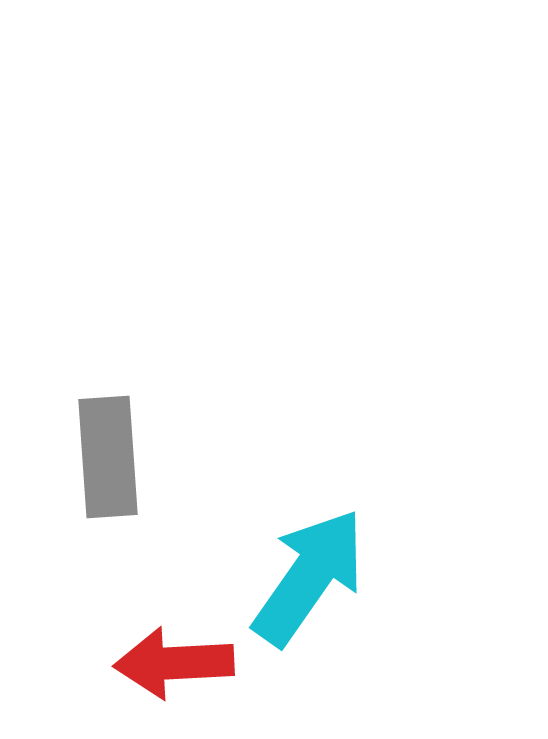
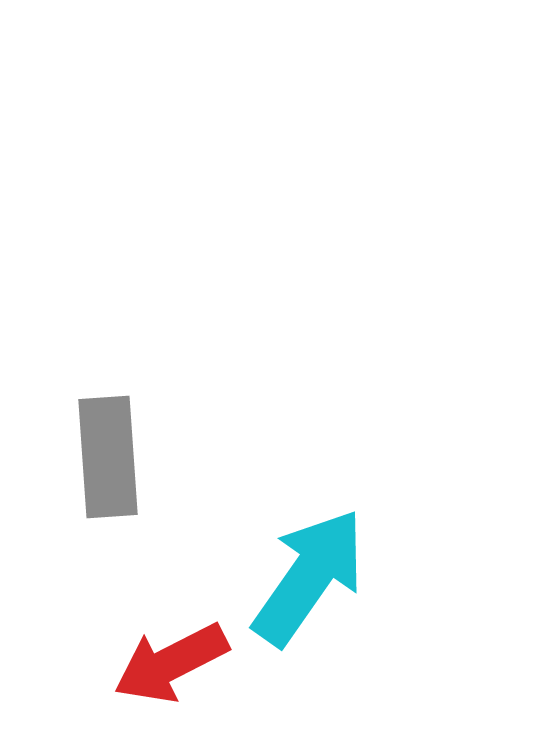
red arrow: moved 3 px left; rotated 24 degrees counterclockwise
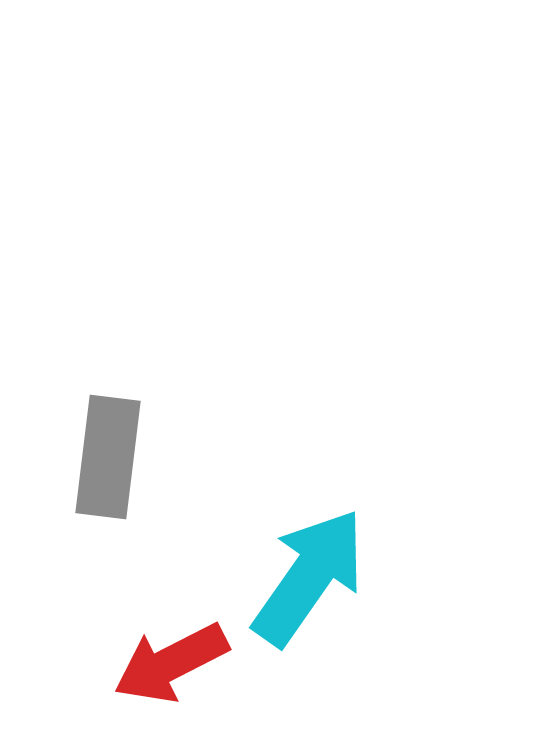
gray rectangle: rotated 11 degrees clockwise
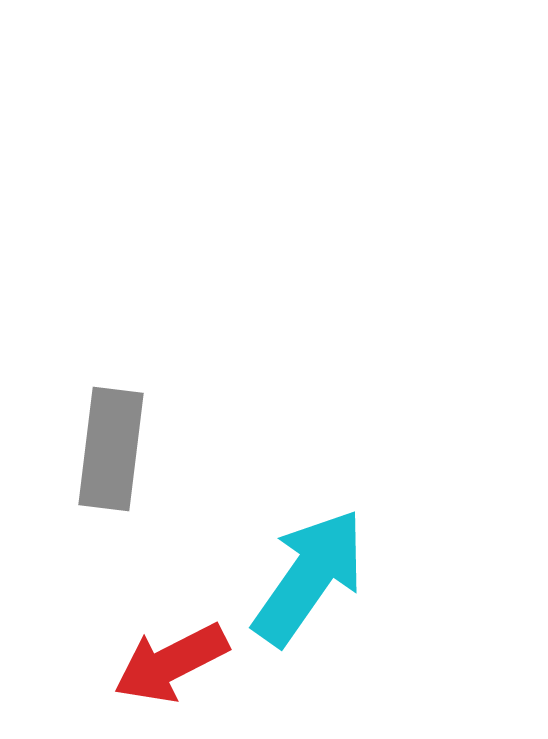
gray rectangle: moved 3 px right, 8 px up
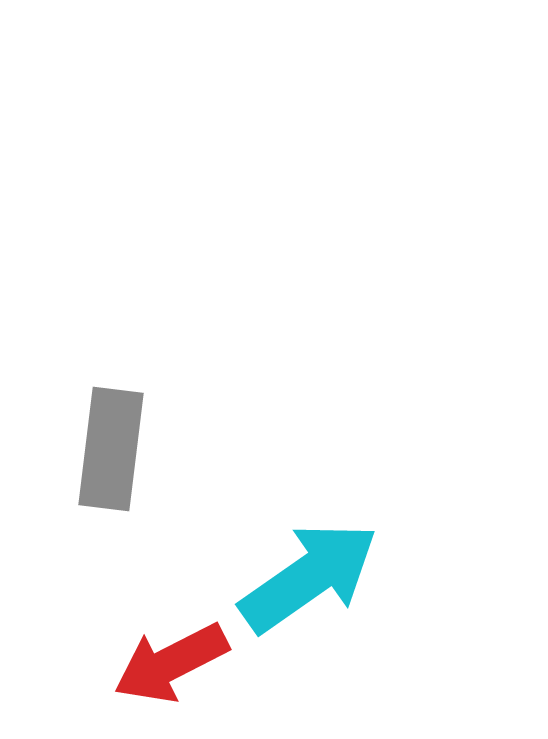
cyan arrow: rotated 20 degrees clockwise
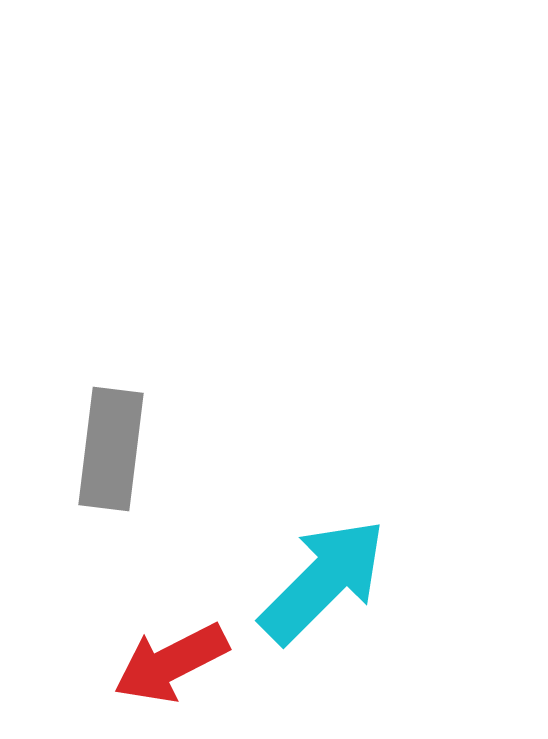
cyan arrow: moved 14 px right, 4 px down; rotated 10 degrees counterclockwise
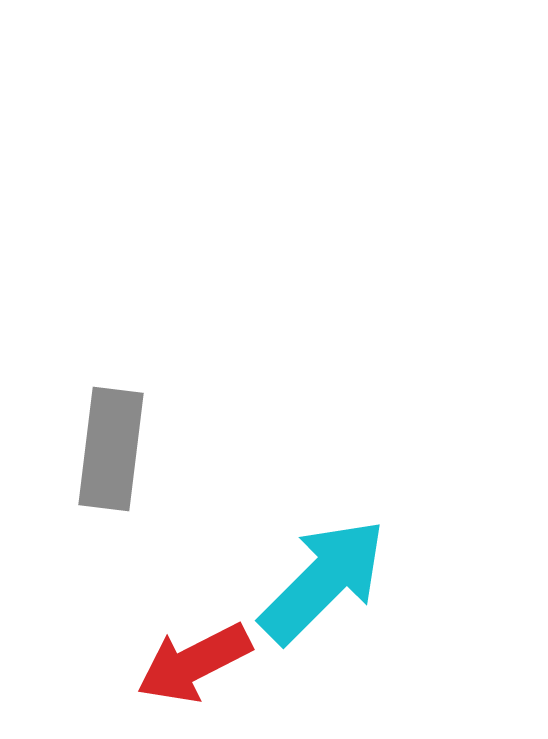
red arrow: moved 23 px right
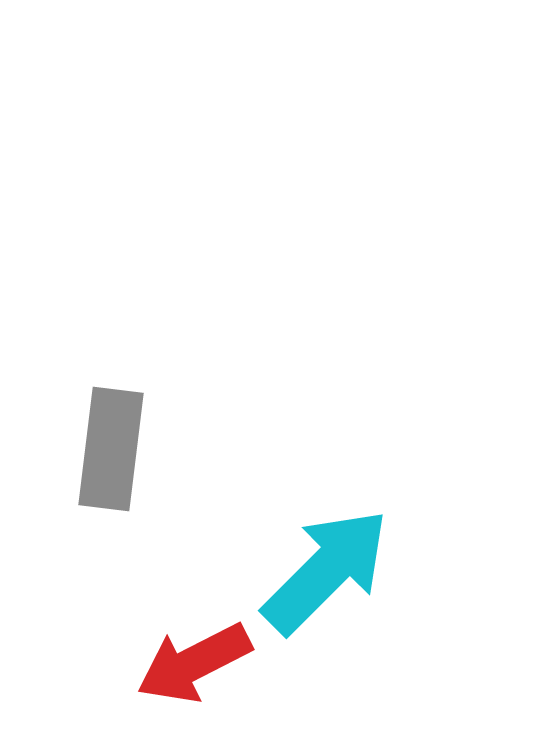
cyan arrow: moved 3 px right, 10 px up
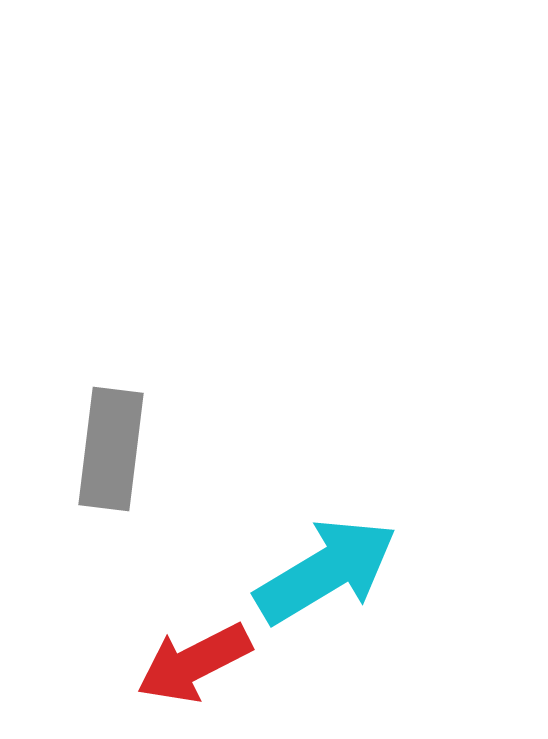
cyan arrow: rotated 14 degrees clockwise
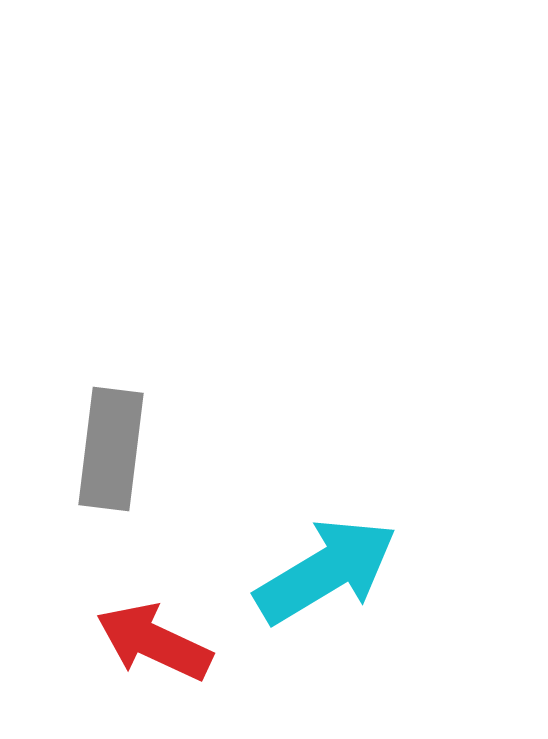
red arrow: moved 40 px left, 21 px up; rotated 52 degrees clockwise
